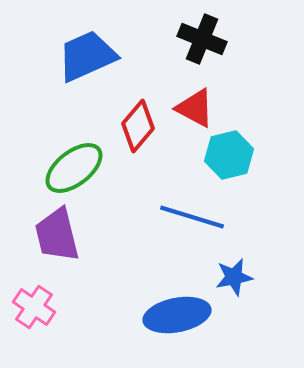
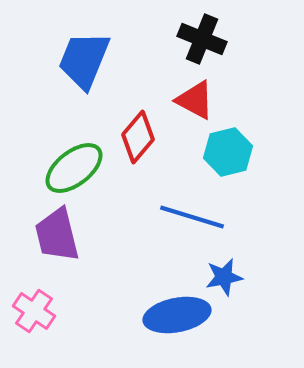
blue trapezoid: moved 3 px left, 4 px down; rotated 44 degrees counterclockwise
red triangle: moved 8 px up
red diamond: moved 11 px down
cyan hexagon: moved 1 px left, 3 px up
blue star: moved 10 px left
pink cross: moved 4 px down
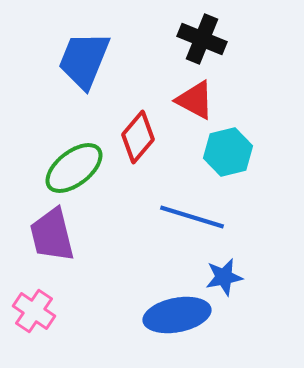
purple trapezoid: moved 5 px left
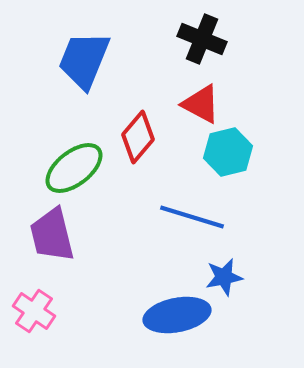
red triangle: moved 6 px right, 4 px down
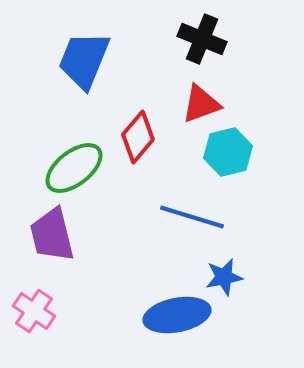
red triangle: rotated 48 degrees counterclockwise
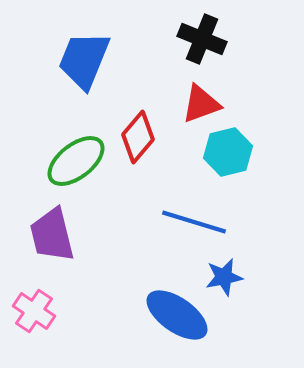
green ellipse: moved 2 px right, 7 px up
blue line: moved 2 px right, 5 px down
blue ellipse: rotated 46 degrees clockwise
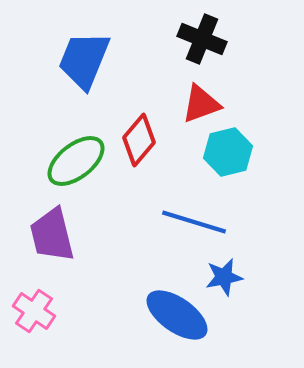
red diamond: moved 1 px right, 3 px down
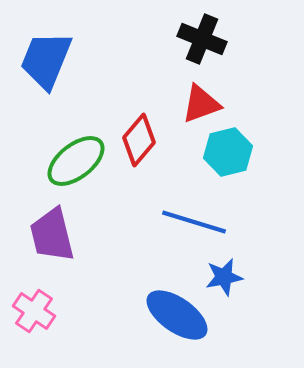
blue trapezoid: moved 38 px left
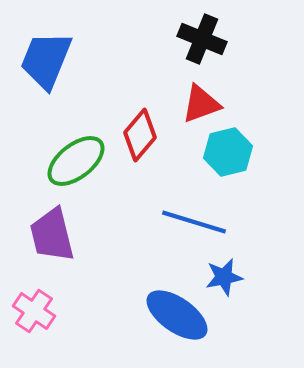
red diamond: moved 1 px right, 5 px up
